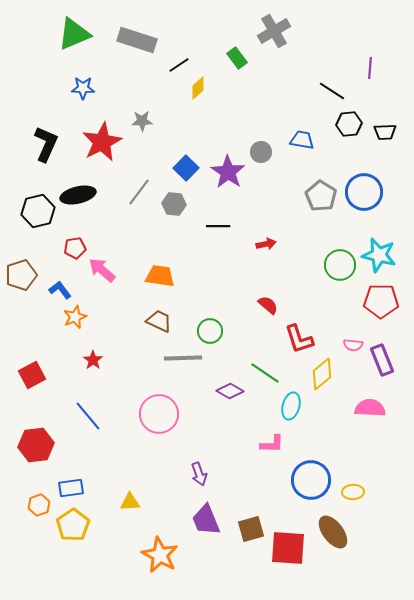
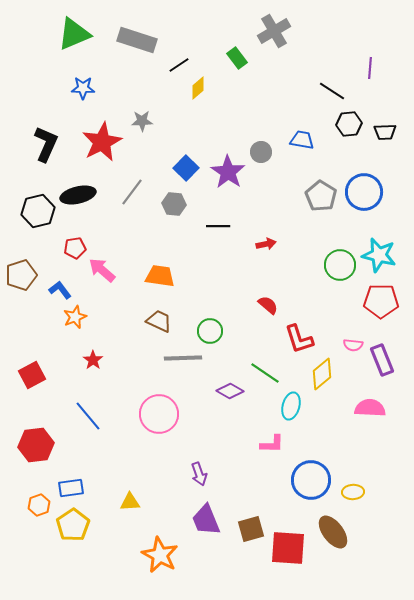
gray line at (139, 192): moved 7 px left
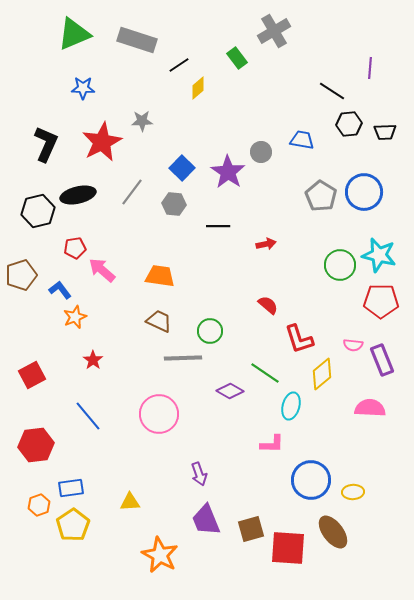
blue square at (186, 168): moved 4 px left
